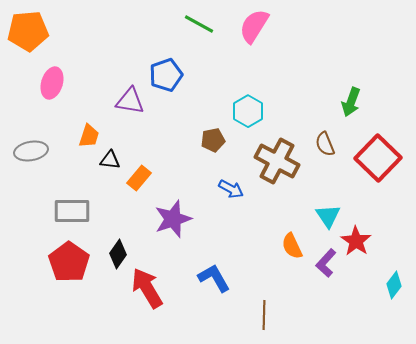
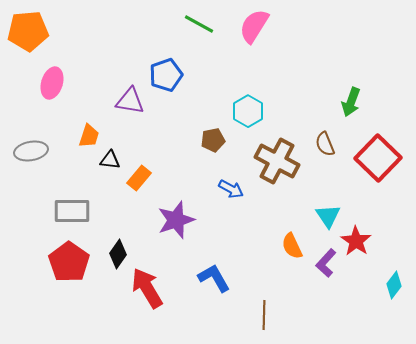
purple star: moved 3 px right, 1 px down
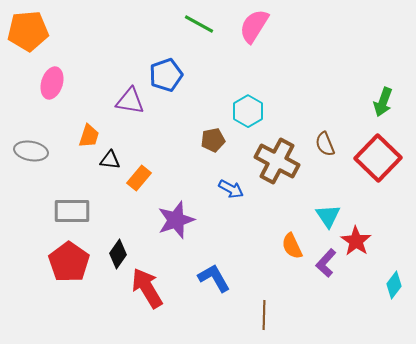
green arrow: moved 32 px right
gray ellipse: rotated 20 degrees clockwise
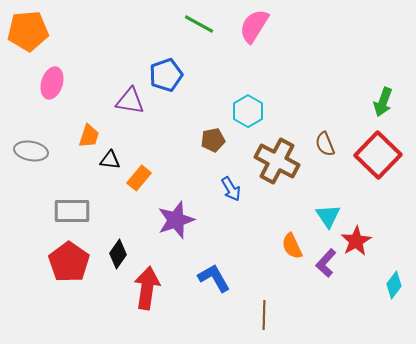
red square: moved 3 px up
blue arrow: rotated 30 degrees clockwise
red star: rotated 8 degrees clockwise
red arrow: rotated 39 degrees clockwise
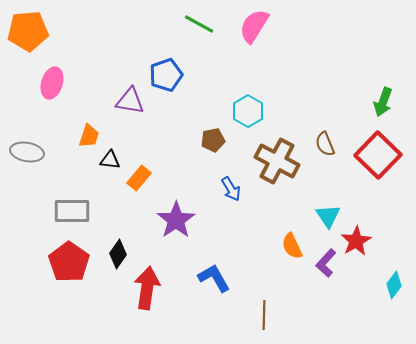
gray ellipse: moved 4 px left, 1 px down
purple star: rotated 15 degrees counterclockwise
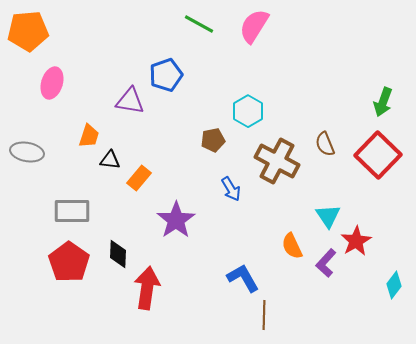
black diamond: rotated 32 degrees counterclockwise
blue L-shape: moved 29 px right
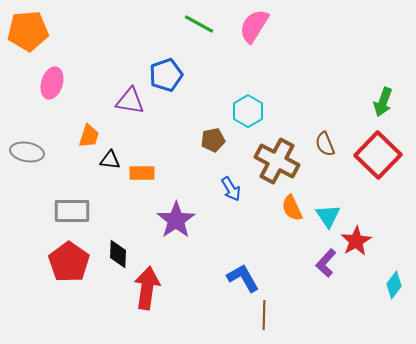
orange rectangle: moved 3 px right, 5 px up; rotated 50 degrees clockwise
orange semicircle: moved 38 px up
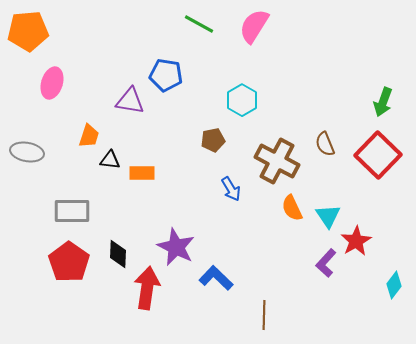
blue pentagon: rotated 28 degrees clockwise
cyan hexagon: moved 6 px left, 11 px up
purple star: moved 27 px down; rotated 12 degrees counterclockwise
blue L-shape: moved 27 px left; rotated 16 degrees counterclockwise
